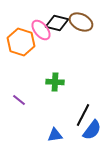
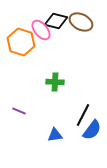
black diamond: moved 1 px left, 2 px up
purple line: moved 11 px down; rotated 16 degrees counterclockwise
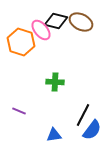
blue triangle: moved 1 px left
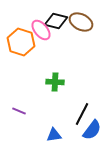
black line: moved 1 px left, 1 px up
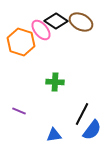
black diamond: rotated 20 degrees clockwise
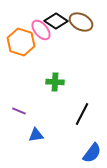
blue semicircle: moved 23 px down
blue triangle: moved 18 px left
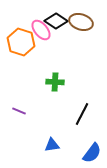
brown ellipse: rotated 10 degrees counterclockwise
blue triangle: moved 16 px right, 10 px down
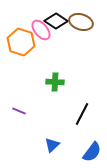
blue triangle: rotated 35 degrees counterclockwise
blue semicircle: moved 1 px up
